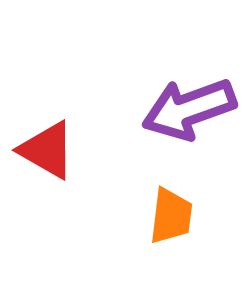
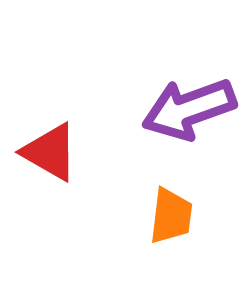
red triangle: moved 3 px right, 2 px down
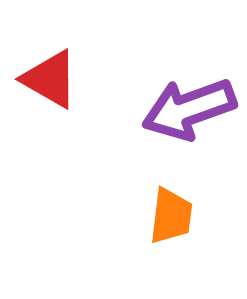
red triangle: moved 73 px up
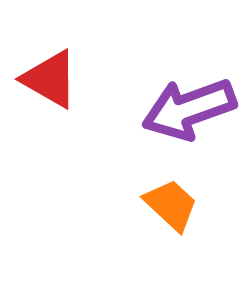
orange trapezoid: moved 11 px up; rotated 54 degrees counterclockwise
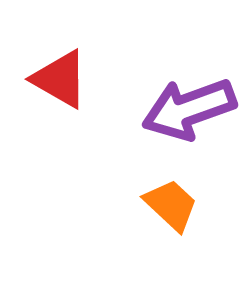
red triangle: moved 10 px right
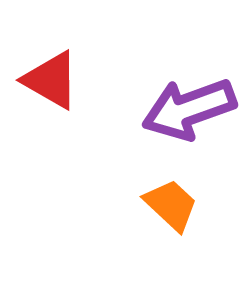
red triangle: moved 9 px left, 1 px down
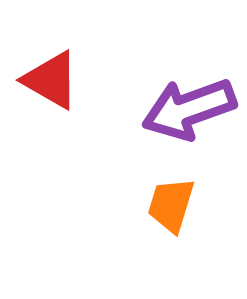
orange trapezoid: rotated 116 degrees counterclockwise
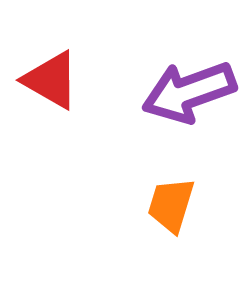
purple arrow: moved 17 px up
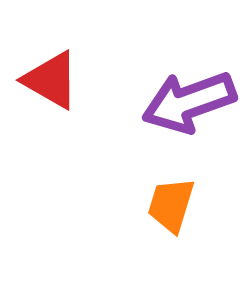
purple arrow: moved 10 px down
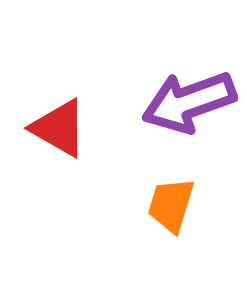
red triangle: moved 8 px right, 48 px down
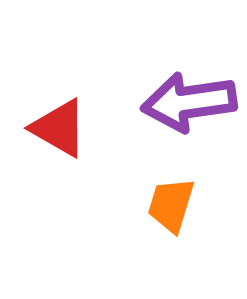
purple arrow: rotated 12 degrees clockwise
